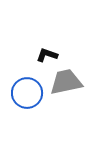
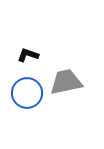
black L-shape: moved 19 px left
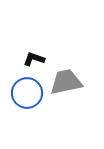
black L-shape: moved 6 px right, 4 px down
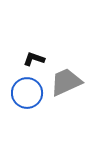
gray trapezoid: rotated 12 degrees counterclockwise
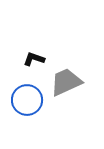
blue circle: moved 7 px down
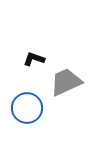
blue circle: moved 8 px down
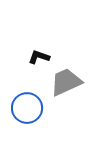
black L-shape: moved 5 px right, 2 px up
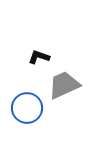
gray trapezoid: moved 2 px left, 3 px down
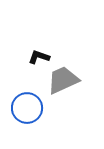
gray trapezoid: moved 1 px left, 5 px up
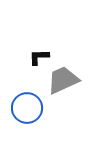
black L-shape: rotated 20 degrees counterclockwise
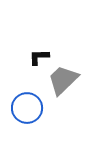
gray trapezoid: rotated 20 degrees counterclockwise
